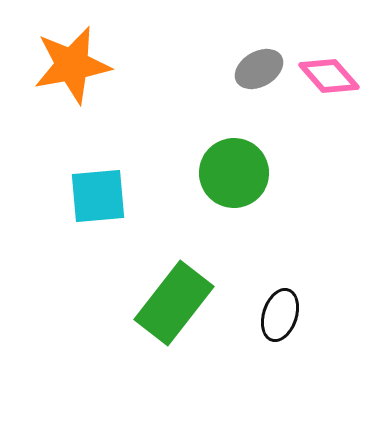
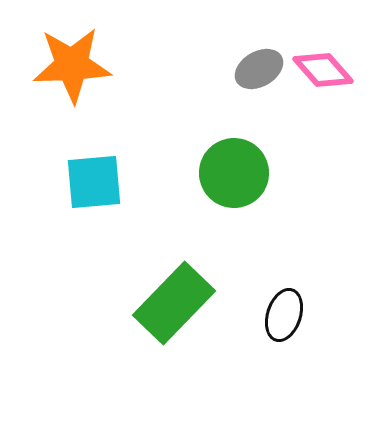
orange star: rotated 8 degrees clockwise
pink diamond: moved 6 px left, 6 px up
cyan square: moved 4 px left, 14 px up
green rectangle: rotated 6 degrees clockwise
black ellipse: moved 4 px right
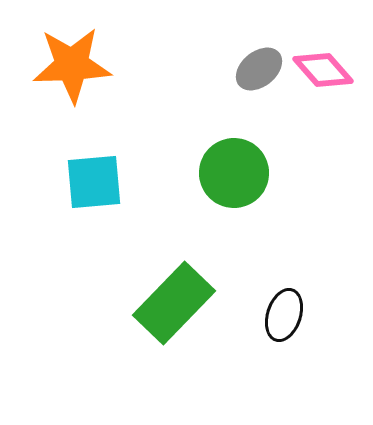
gray ellipse: rotated 9 degrees counterclockwise
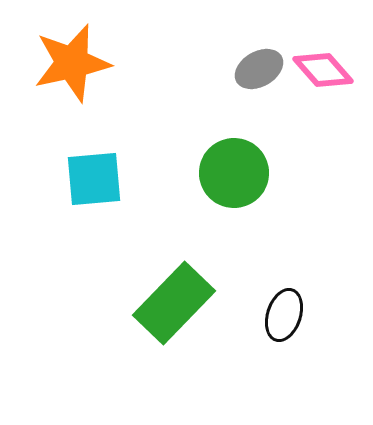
orange star: moved 2 px up; rotated 10 degrees counterclockwise
gray ellipse: rotated 9 degrees clockwise
cyan square: moved 3 px up
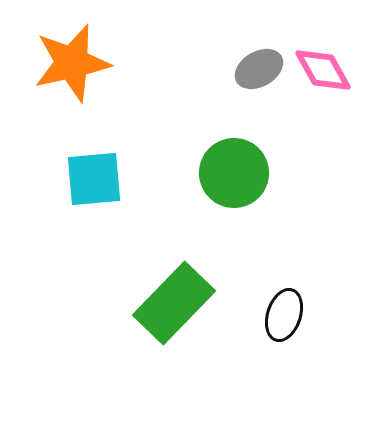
pink diamond: rotated 12 degrees clockwise
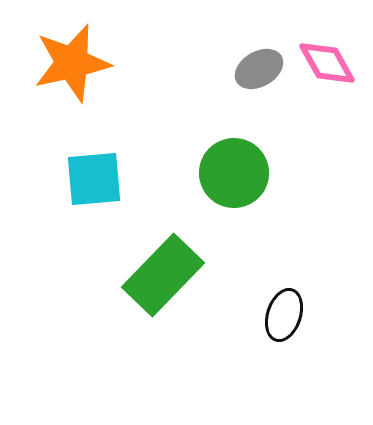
pink diamond: moved 4 px right, 7 px up
green rectangle: moved 11 px left, 28 px up
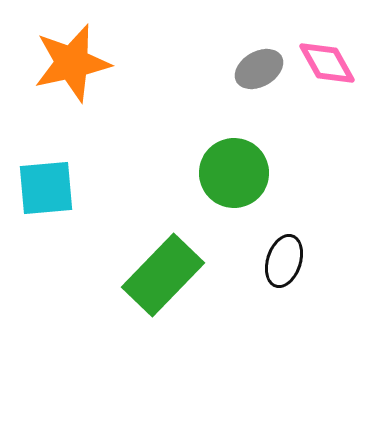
cyan square: moved 48 px left, 9 px down
black ellipse: moved 54 px up
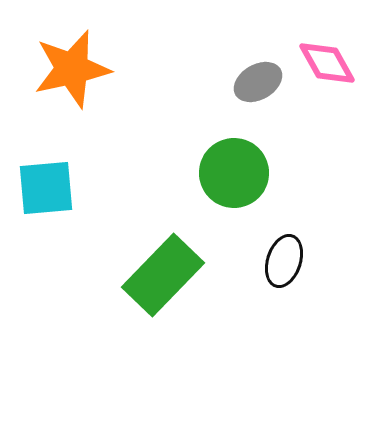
orange star: moved 6 px down
gray ellipse: moved 1 px left, 13 px down
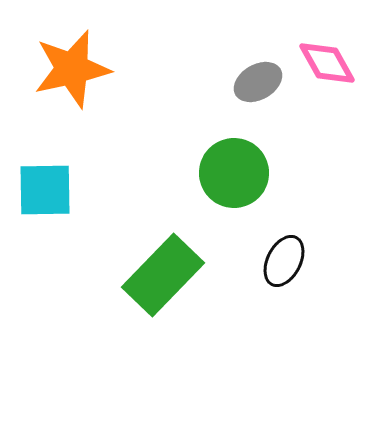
cyan square: moved 1 px left, 2 px down; rotated 4 degrees clockwise
black ellipse: rotated 9 degrees clockwise
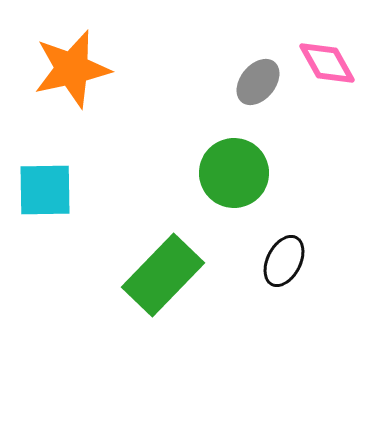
gray ellipse: rotated 21 degrees counterclockwise
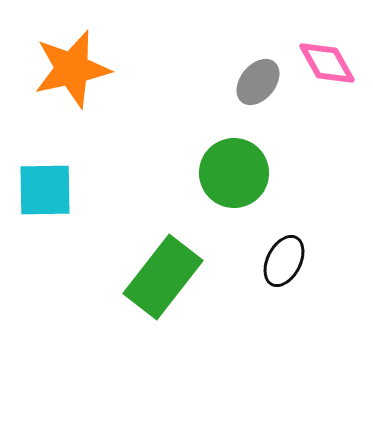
green rectangle: moved 2 px down; rotated 6 degrees counterclockwise
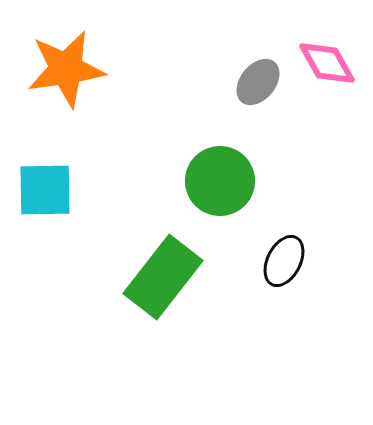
orange star: moved 6 px left; rotated 4 degrees clockwise
green circle: moved 14 px left, 8 px down
